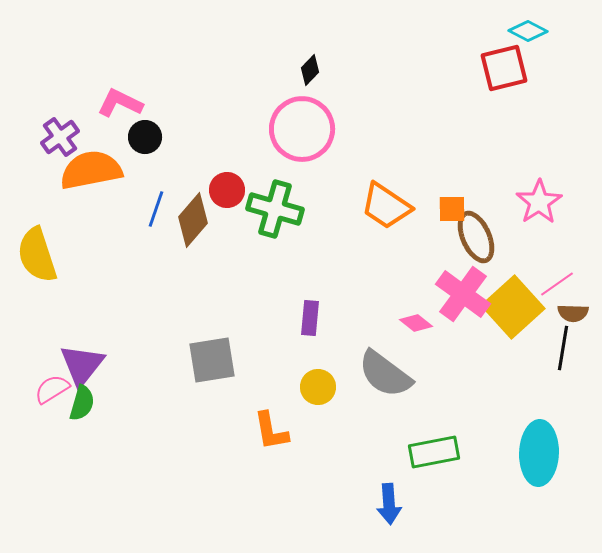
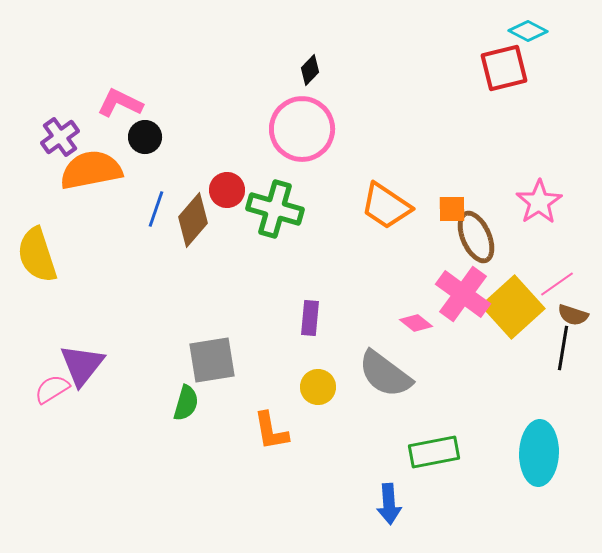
brown semicircle: moved 2 px down; rotated 16 degrees clockwise
green semicircle: moved 104 px right
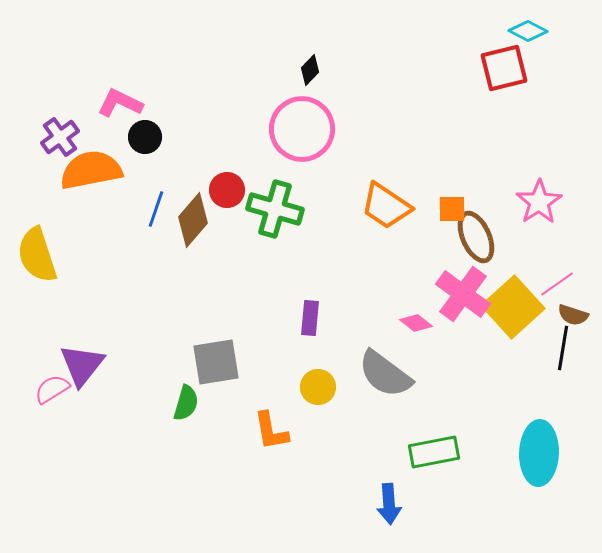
gray square: moved 4 px right, 2 px down
